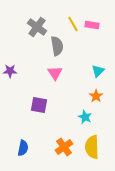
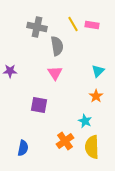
gray cross: rotated 24 degrees counterclockwise
cyan star: moved 4 px down
orange cross: moved 1 px right, 6 px up
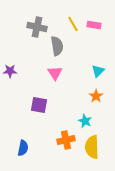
pink rectangle: moved 2 px right
orange cross: moved 1 px right, 1 px up; rotated 24 degrees clockwise
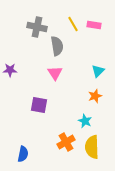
purple star: moved 1 px up
orange star: moved 1 px left; rotated 16 degrees clockwise
orange cross: moved 2 px down; rotated 18 degrees counterclockwise
blue semicircle: moved 6 px down
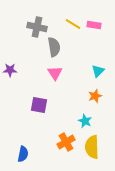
yellow line: rotated 28 degrees counterclockwise
gray semicircle: moved 3 px left, 1 px down
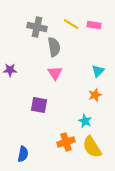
yellow line: moved 2 px left
orange star: moved 1 px up
orange cross: rotated 12 degrees clockwise
yellow semicircle: rotated 30 degrees counterclockwise
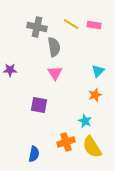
blue semicircle: moved 11 px right
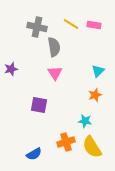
purple star: moved 1 px right, 1 px up; rotated 16 degrees counterclockwise
cyan star: rotated 16 degrees counterclockwise
blue semicircle: rotated 49 degrees clockwise
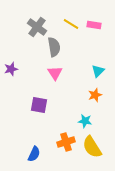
gray cross: rotated 24 degrees clockwise
blue semicircle: rotated 35 degrees counterclockwise
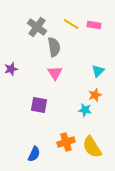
cyan star: moved 11 px up
